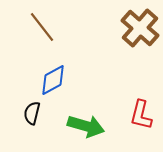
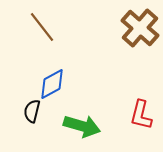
blue diamond: moved 1 px left, 4 px down
black semicircle: moved 2 px up
green arrow: moved 4 px left
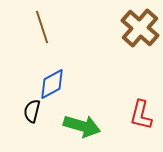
brown line: rotated 20 degrees clockwise
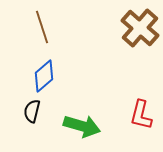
blue diamond: moved 8 px left, 8 px up; rotated 12 degrees counterclockwise
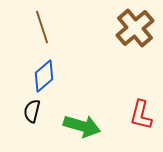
brown cross: moved 5 px left; rotated 9 degrees clockwise
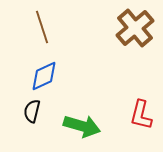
blue diamond: rotated 16 degrees clockwise
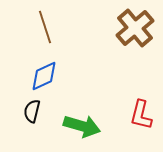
brown line: moved 3 px right
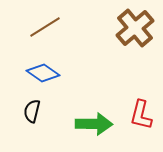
brown line: rotated 76 degrees clockwise
blue diamond: moved 1 px left, 3 px up; rotated 60 degrees clockwise
green arrow: moved 12 px right, 2 px up; rotated 15 degrees counterclockwise
